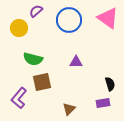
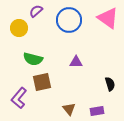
purple rectangle: moved 6 px left, 8 px down
brown triangle: rotated 24 degrees counterclockwise
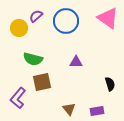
purple semicircle: moved 5 px down
blue circle: moved 3 px left, 1 px down
purple L-shape: moved 1 px left
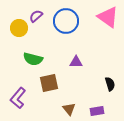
pink triangle: moved 1 px up
brown square: moved 7 px right, 1 px down
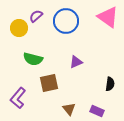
purple triangle: rotated 24 degrees counterclockwise
black semicircle: rotated 24 degrees clockwise
purple rectangle: rotated 32 degrees clockwise
